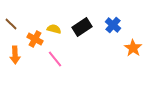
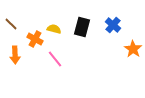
black rectangle: rotated 42 degrees counterclockwise
orange star: moved 1 px down
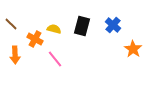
black rectangle: moved 1 px up
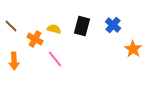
brown line: moved 2 px down
orange arrow: moved 1 px left, 6 px down
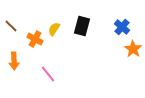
blue cross: moved 9 px right, 2 px down
yellow semicircle: rotated 72 degrees counterclockwise
pink line: moved 7 px left, 15 px down
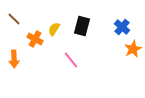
brown line: moved 3 px right, 7 px up
orange star: rotated 12 degrees clockwise
orange arrow: moved 2 px up
pink line: moved 23 px right, 14 px up
